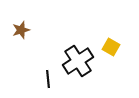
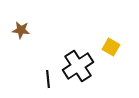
brown star: rotated 24 degrees clockwise
black cross: moved 5 px down
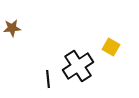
brown star: moved 9 px left, 2 px up; rotated 12 degrees counterclockwise
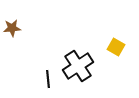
yellow square: moved 5 px right
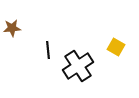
black line: moved 29 px up
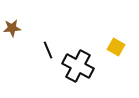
black line: rotated 18 degrees counterclockwise
black cross: rotated 28 degrees counterclockwise
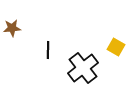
black line: rotated 24 degrees clockwise
black cross: moved 5 px right, 2 px down; rotated 24 degrees clockwise
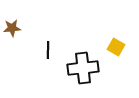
black cross: rotated 32 degrees clockwise
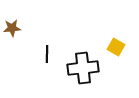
black line: moved 1 px left, 4 px down
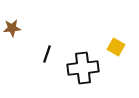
black line: rotated 18 degrees clockwise
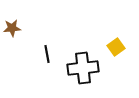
yellow square: rotated 24 degrees clockwise
black line: rotated 30 degrees counterclockwise
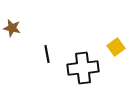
brown star: rotated 18 degrees clockwise
